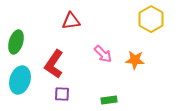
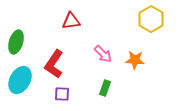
cyan ellipse: rotated 12 degrees clockwise
green rectangle: moved 4 px left, 12 px up; rotated 63 degrees counterclockwise
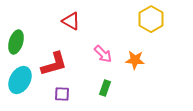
red triangle: rotated 36 degrees clockwise
red L-shape: rotated 140 degrees counterclockwise
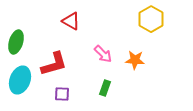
cyan ellipse: rotated 8 degrees counterclockwise
